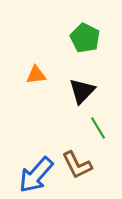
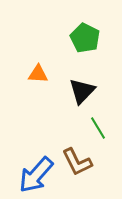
orange triangle: moved 2 px right, 1 px up; rotated 10 degrees clockwise
brown L-shape: moved 3 px up
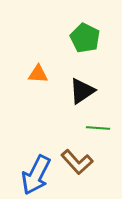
black triangle: rotated 12 degrees clockwise
green line: rotated 55 degrees counterclockwise
brown L-shape: rotated 16 degrees counterclockwise
blue arrow: rotated 15 degrees counterclockwise
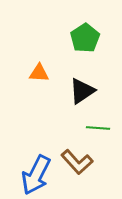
green pentagon: rotated 12 degrees clockwise
orange triangle: moved 1 px right, 1 px up
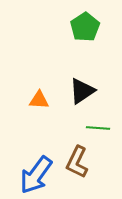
green pentagon: moved 11 px up
orange triangle: moved 27 px down
brown L-shape: rotated 68 degrees clockwise
blue arrow: rotated 9 degrees clockwise
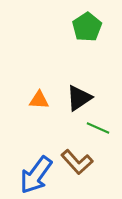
green pentagon: moved 2 px right
black triangle: moved 3 px left, 7 px down
green line: rotated 20 degrees clockwise
brown L-shape: rotated 68 degrees counterclockwise
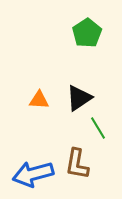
green pentagon: moved 6 px down
green line: rotated 35 degrees clockwise
brown L-shape: moved 2 px down; rotated 52 degrees clockwise
blue arrow: moved 3 px left, 1 px up; rotated 39 degrees clockwise
